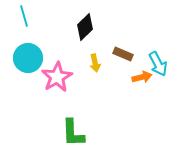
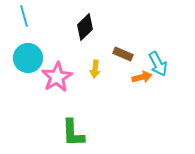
yellow arrow: moved 6 px down; rotated 18 degrees clockwise
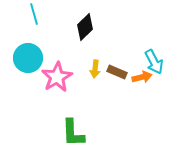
cyan line: moved 10 px right, 2 px up
brown rectangle: moved 6 px left, 18 px down
cyan arrow: moved 4 px left, 2 px up
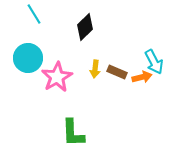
cyan line: rotated 15 degrees counterclockwise
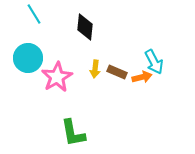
black diamond: rotated 40 degrees counterclockwise
green L-shape: rotated 8 degrees counterclockwise
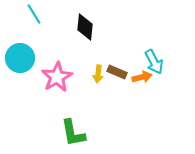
cyan circle: moved 8 px left
yellow arrow: moved 3 px right, 5 px down
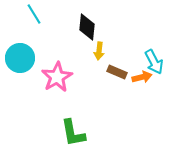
black diamond: moved 2 px right
yellow arrow: moved 1 px right, 23 px up
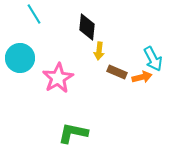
cyan arrow: moved 1 px left, 3 px up
pink star: moved 1 px right, 1 px down
green L-shape: rotated 112 degrees clockwise
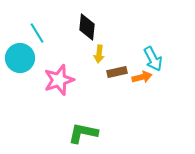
cyan line: moved 3 px right, 19 px down
yellow arrow: moved 3 px down
brown rectangle: rotated 36 degrees counterclockwise
pink star: moved 1 px right, 2 px down; rotated 12 degrees clockwise
green L-shape: moved 10 px right
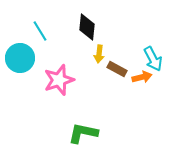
cyan line: moved 3 px right, 2 px up
brown rectangle: moved 3 px up; rotated 42 degrees clockwise
